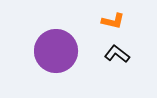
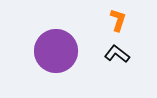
orange L-shape: moved 5 px right, 1 px up; rotated 85 degrees counterclockwise
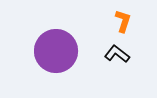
orange L-shape: moved 5 px right, 1 px down
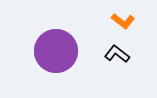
orange L-shape: rotated 110 degrees clockwise
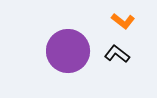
purple circle: moved 12 px right
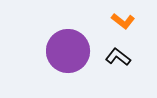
black L-shape: moved 1 px right, 3 px down
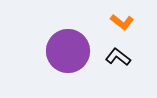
orange L-shape: moved 1 px left, 1 px down
